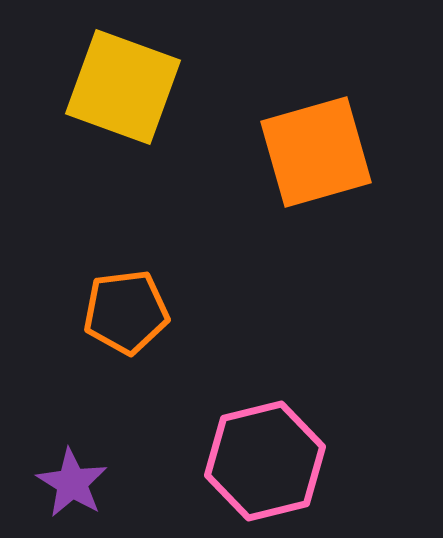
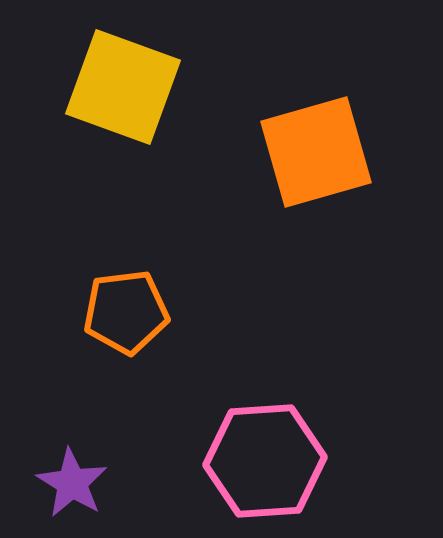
pink hexagon: rotated 10 degrees clockwise
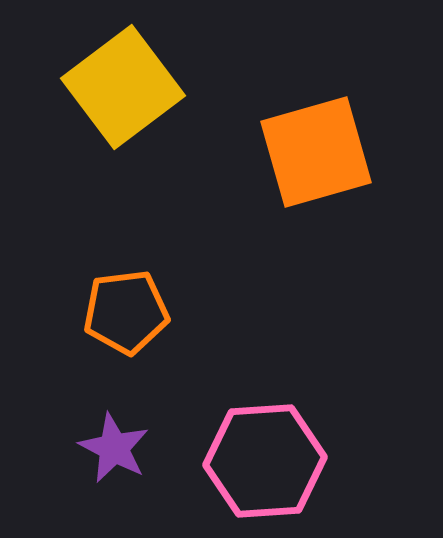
yellow square: rotated 33 degrees clockwise
purple star: moved 42 px right, 35 px up; rotated 4 degrees counterclockwise
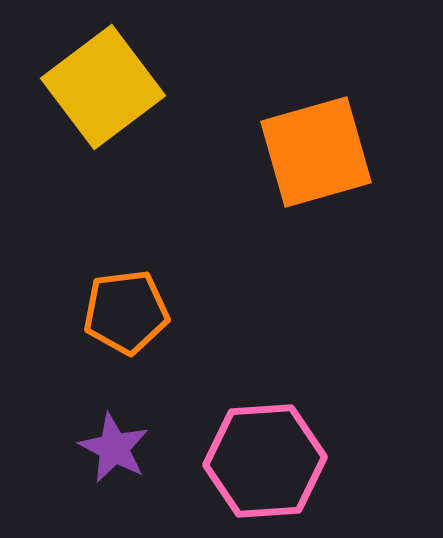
yellow square: moved 20 px left
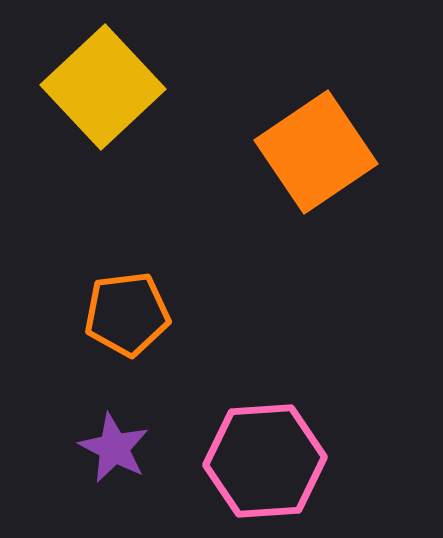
yellow square: rotated 6 degrees counterclockwise
orange square: rotated 18 degrees counterclockwise
orange pentagon: moved 1 px right, 2 px down
